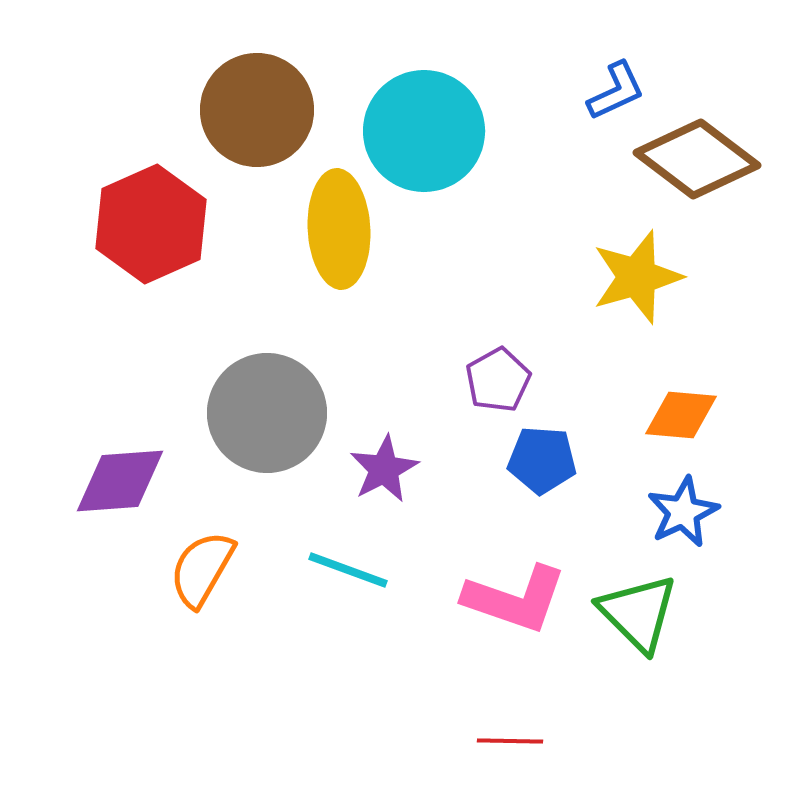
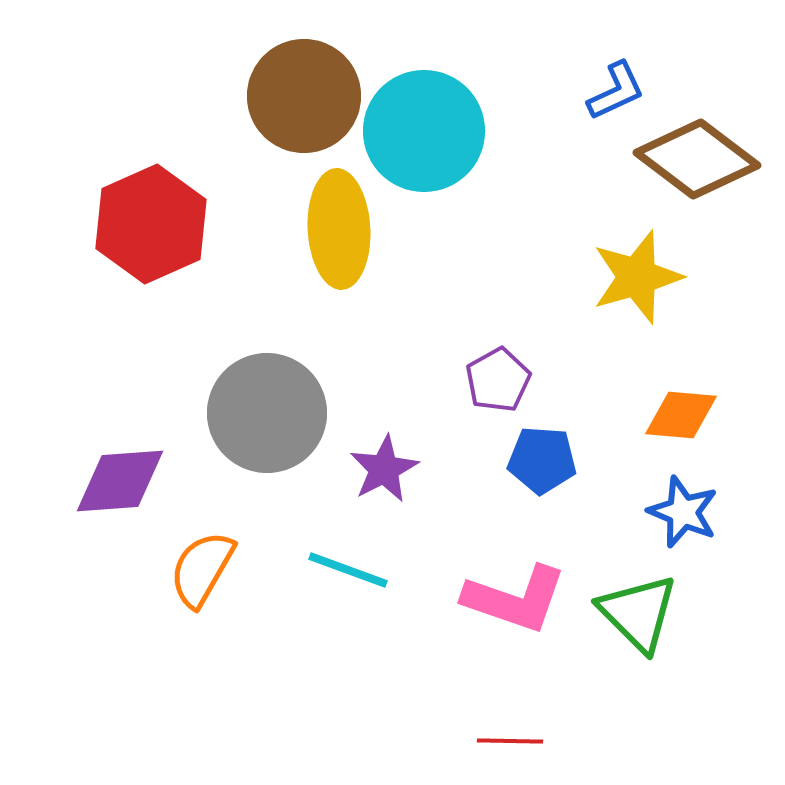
brown circle: moved 47 px right, 14 px up
blue star: rotated 24 degrees counterclockwise
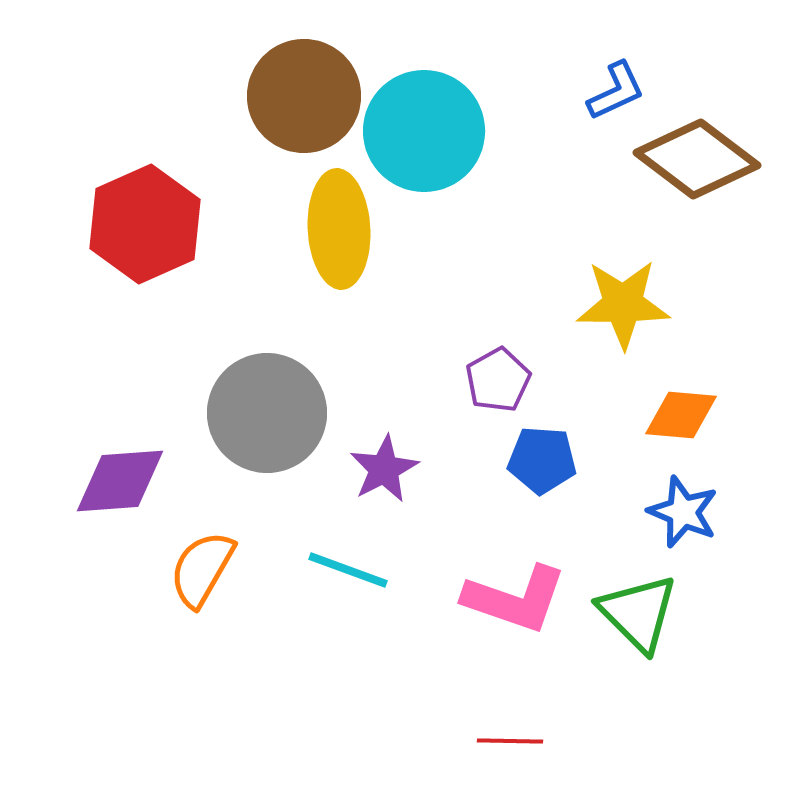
red hexagon: moved 6 px left
yellow star: moved 14 px left, 27 px down; rotated 16 degrees clockwise
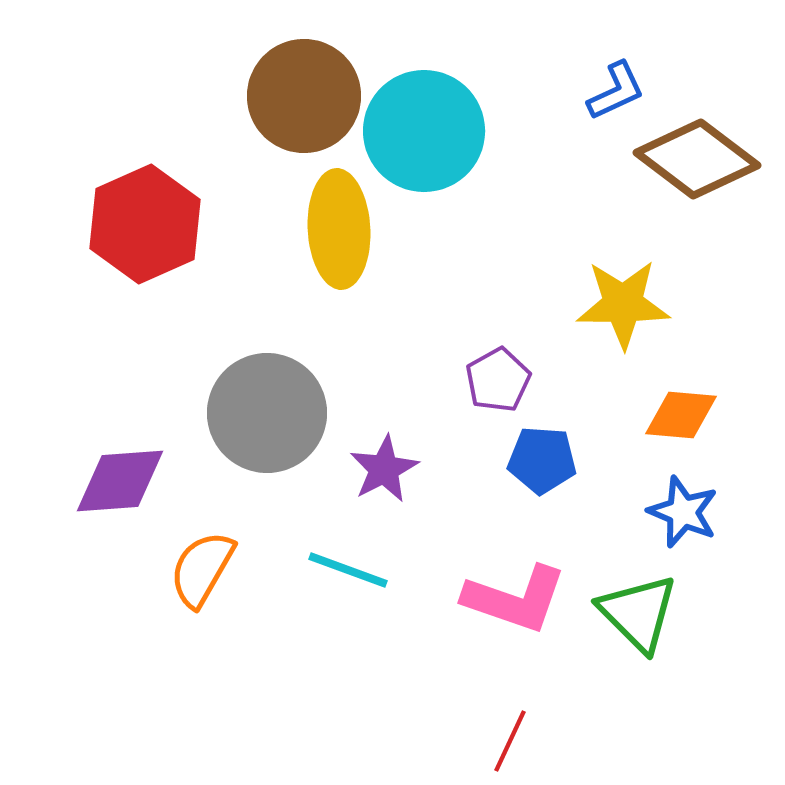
red line: rotated 66 degrees counterclockwise
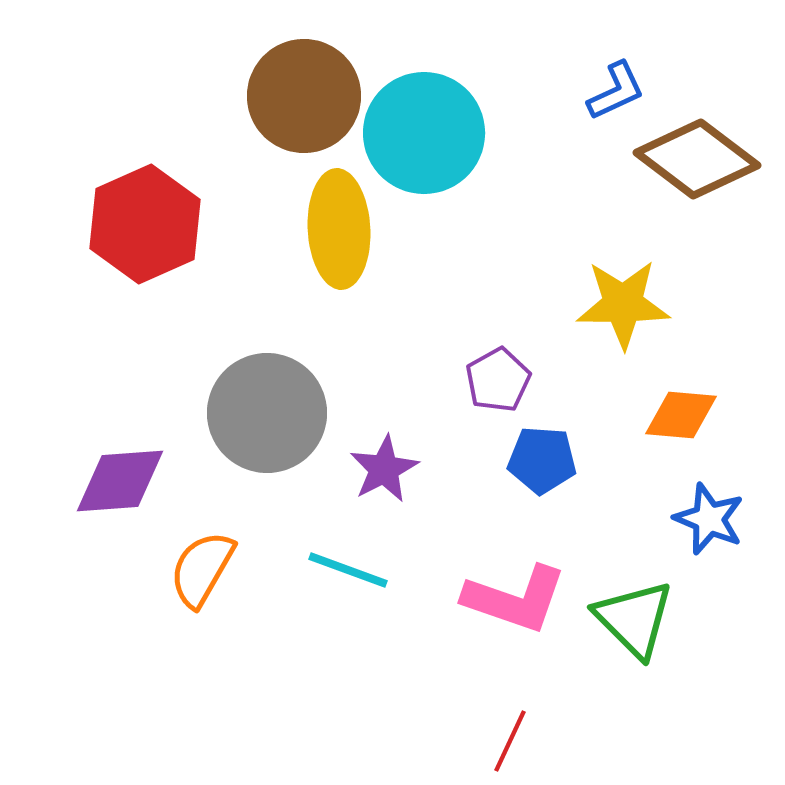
cyan circle: moved 2 px down
blue star: moved 26 px right, 7 px down
green triangle: moved 4 px left, 6 px down
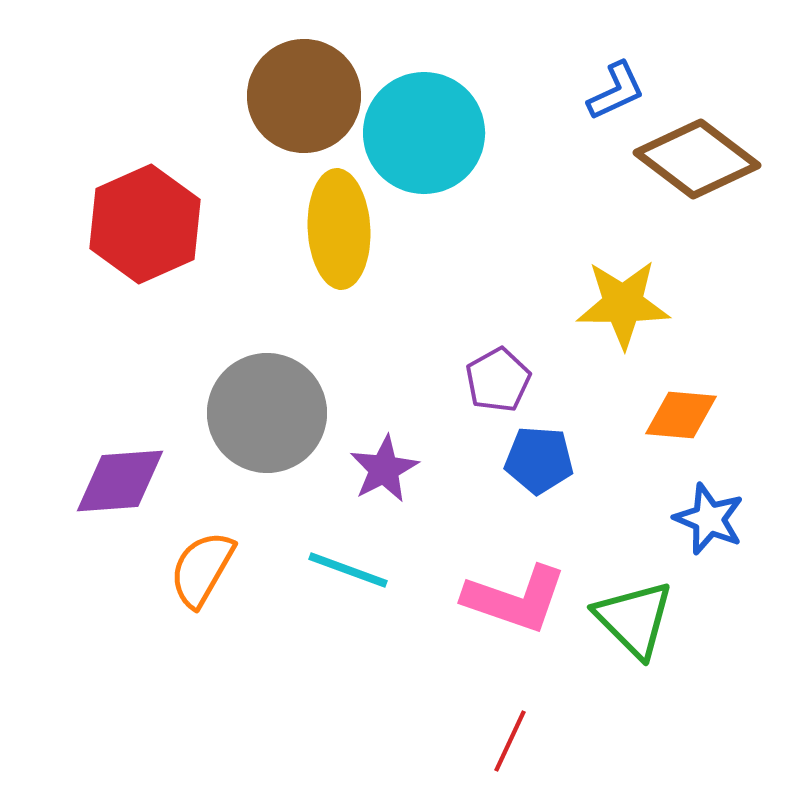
blue pentagon: moved 3 px left
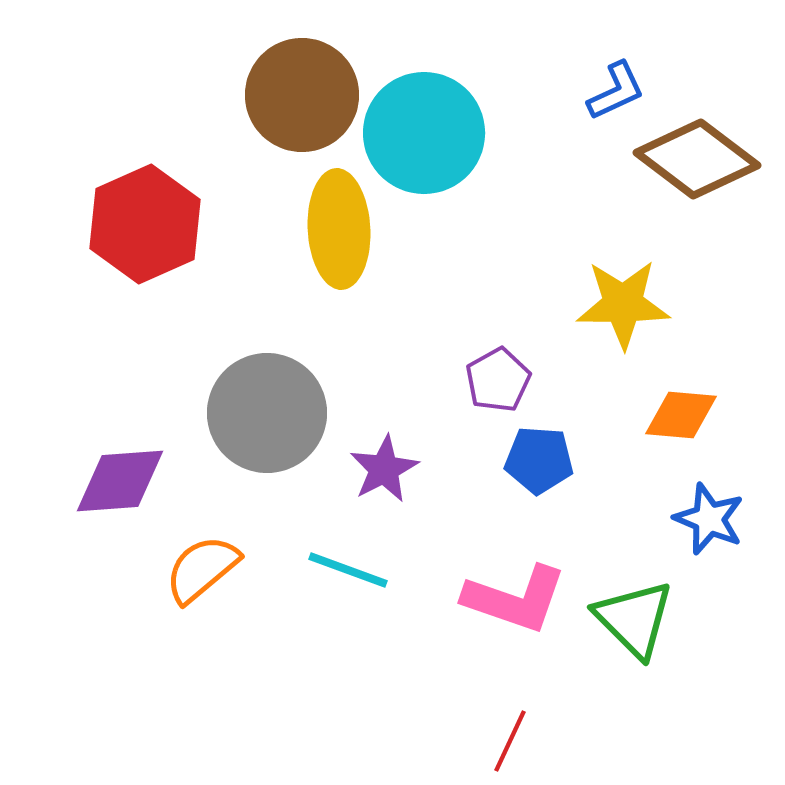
brown circle: moved 2 px left, 1 px up
orange semicircle: rotated 20 degrees clockwise
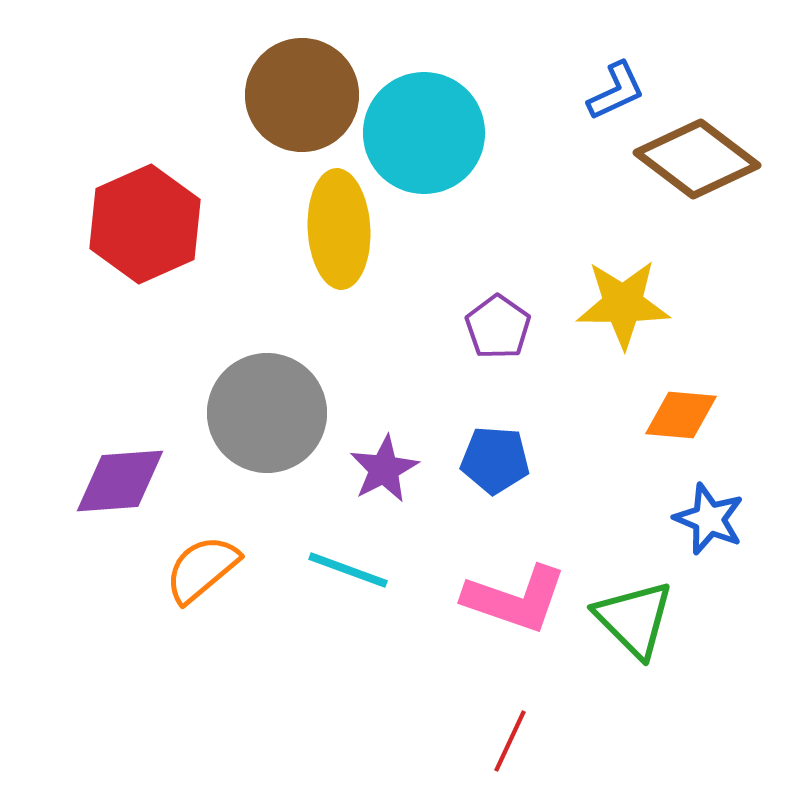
purple pentagon: moved 53 px up; rotated 8 degrees counterclockwise
blue pentagon: moved 44 px left
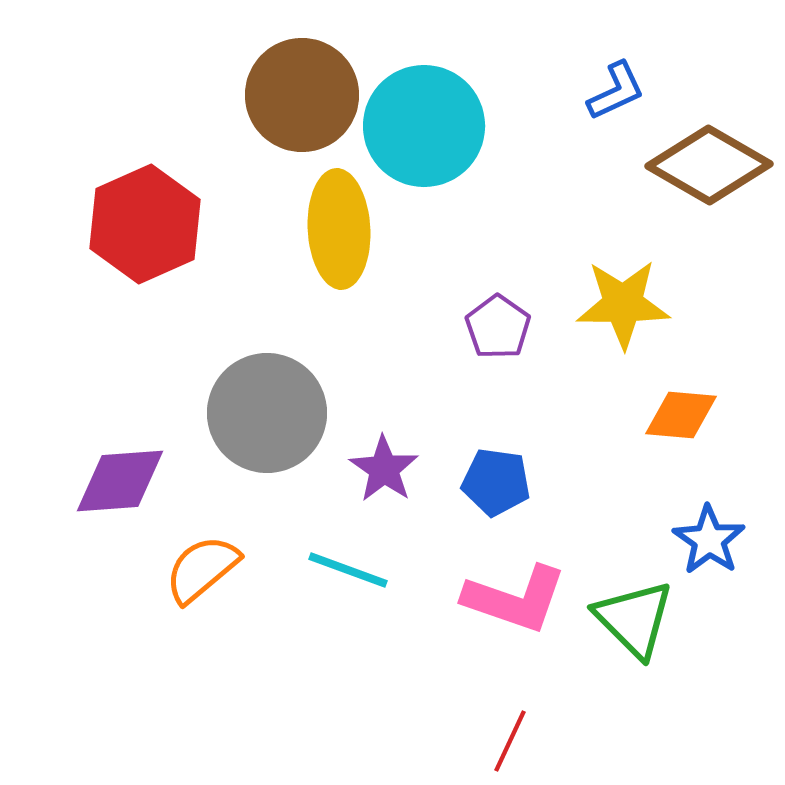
cyan circle: moved 7 px up
brown diamond: moved 12 px right, 6 px down; rotated 7 degrees counterclockwise
blue pentagon: moved 1 px right, 22 px down; rotated 4 degrees clockwise
purple star: rotated 10 degrees counterclockwise
blue star: moved 21 px down; rotated 12 degrees clockwise
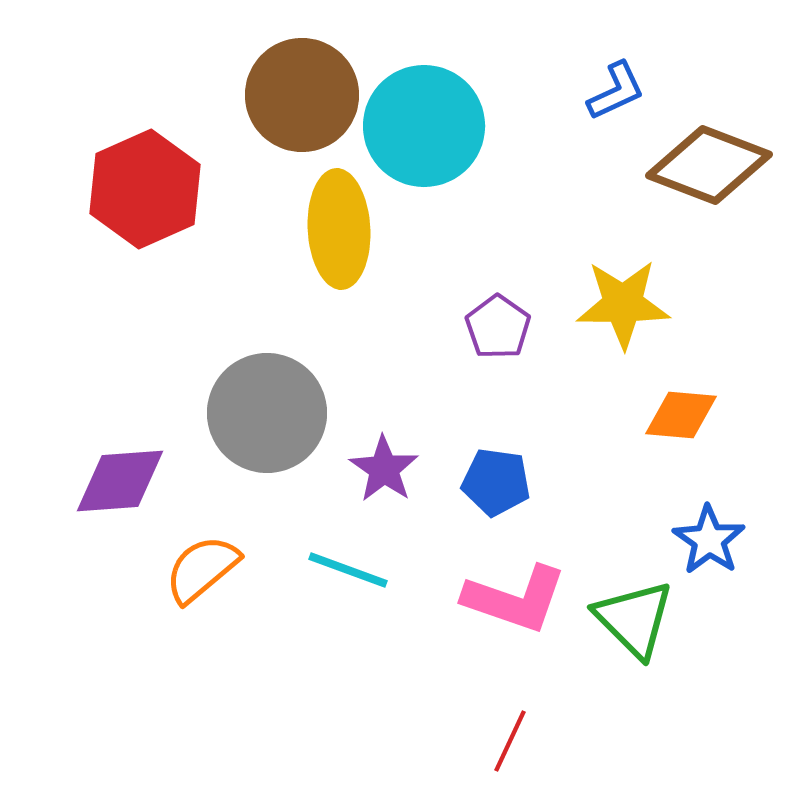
brown diamond: rotated 9 degrees counterclockwise
red hexagon: moved 35 px up
